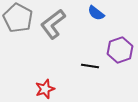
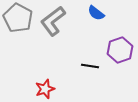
gray L-shape: moved 3 px up
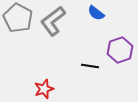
red star: moved 1 px left
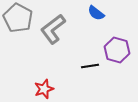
gray L-shape: moved 8 px down
purple hexagon: moved 3 px left; rotated 25 degrees counterclockwise
black line: rotated 18 degrees counterclockwise
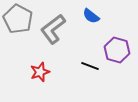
blue semicircle: moved 5 px left, 3 px down
gray pentagon: moved 1 px down
black line: rotated 30 degrees clockwise
red star: moved 4 px left, 17 px up
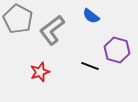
gray L-shape: moved 1 px left, 1 px down
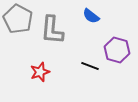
gray L-shape: rotated 48 degrees counterclockwise
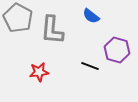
gray pentagon: moved 1 px up
red star: moved 1 px left; rotated 12 degrees clockwise
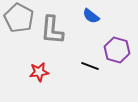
gray pentagon: moved 1 px right
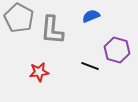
blue semicircle: rotated 120 degrees clockwise
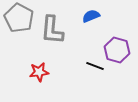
black line: moved 5 px right
